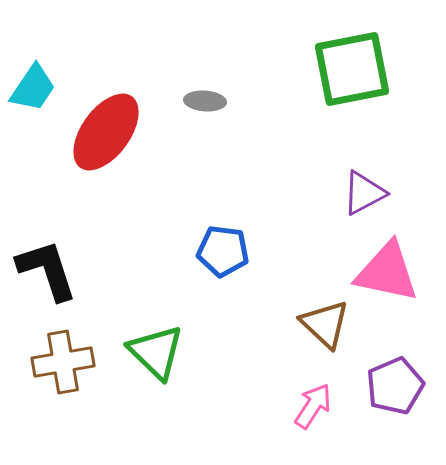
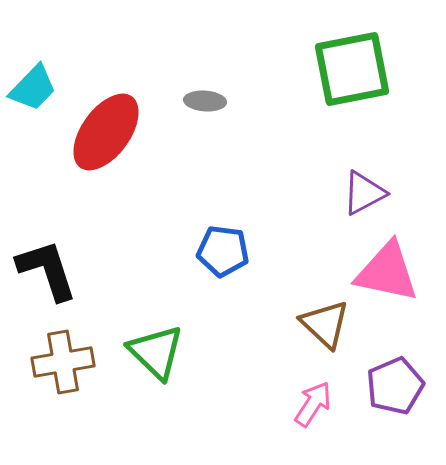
cyan trapezoid: rotated 10 degrees clockwise
pink arrow: moved 2 px up
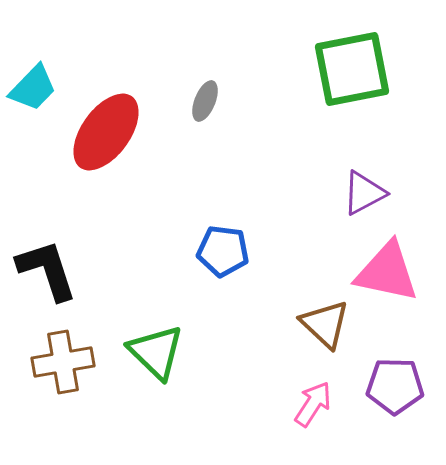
gray ellipse: rotated 72 degrees counterclockwise
purple pentagon: rotated 24 degrees clockwise
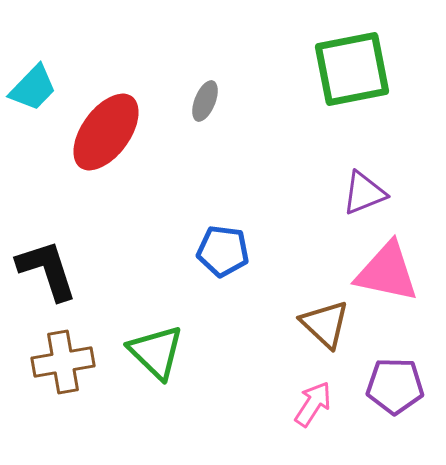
purple triangle: rotated 6 degrees clockwise
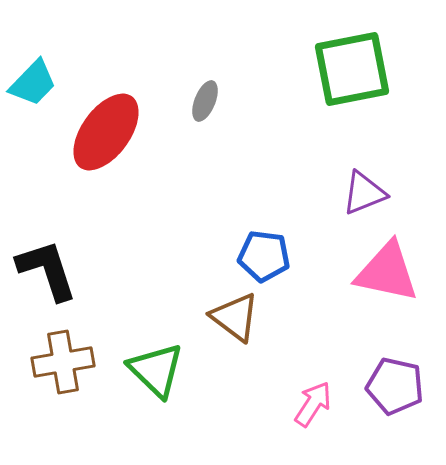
cyan trapezoid: moved 5 px up
blue pentagon: moved 41 px right, 5 px down
brown triangle: moved 90 px left, 7 px up; rotated 6 degrees counterclockwise
green triangle: moved 18 px down
purple pentagon: rotated 12 degrees clockwise
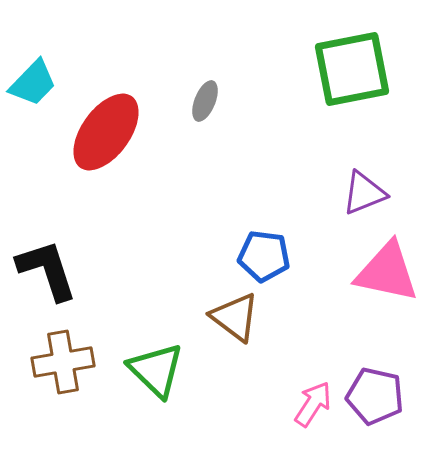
purple pentagon: moved 20 px left, 10 px down
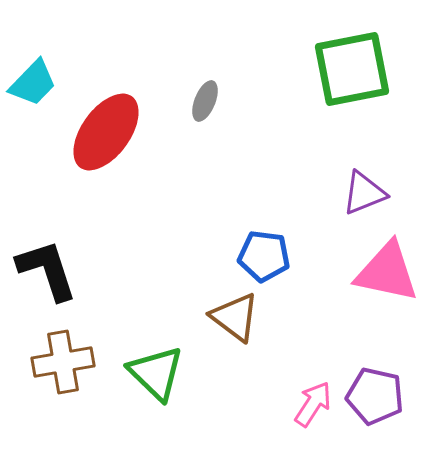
green triangle: moved 3 px down
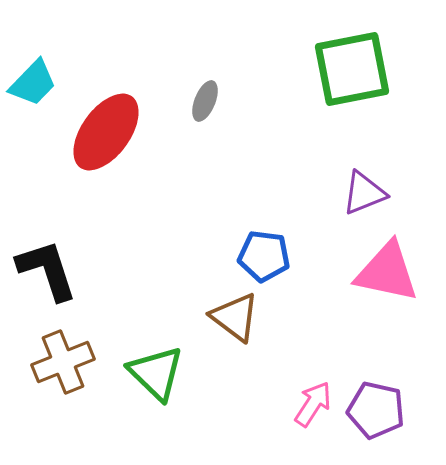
brown cross: rotated 12 degrees counterclockwise
purple pentagon: moved 1 px right, 14 px down
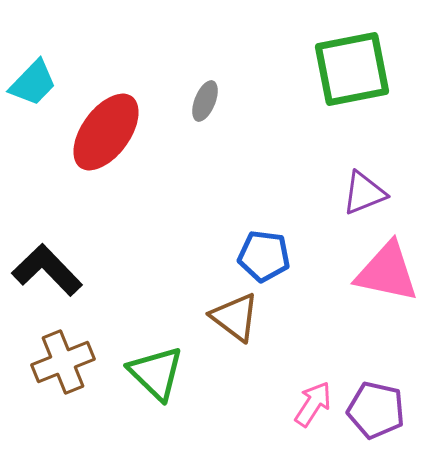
black L-shape: rotated 26 degrees counterclockwise
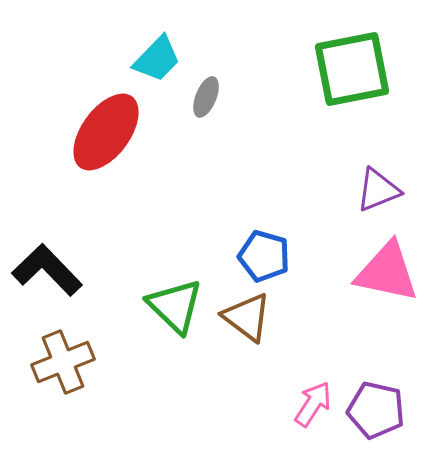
cyan trapezoid: moved 124 px right, 24 px up
gray ellipse: moved 1 px right, 4 px up
purple triangle: moved 14 px right, 3 px up
blue pentagon: rotated 9 degrees clockwise
brown triangle: moved 12 px right
green triangle: moved 19 px right, 67 px up
